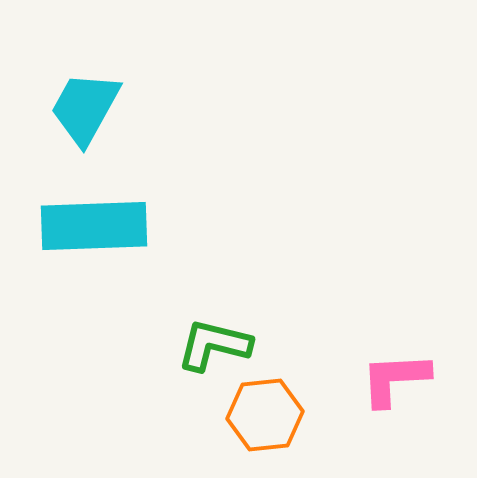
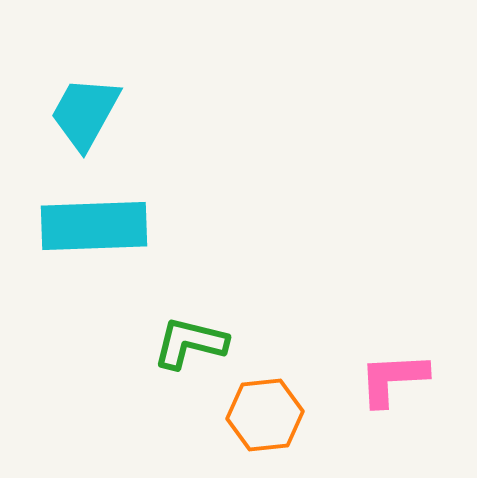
cyan trapezoid: moved 5 px down
green L-shape: moved 24 px left, 2 px up
pink L-shape: moved 2 px left
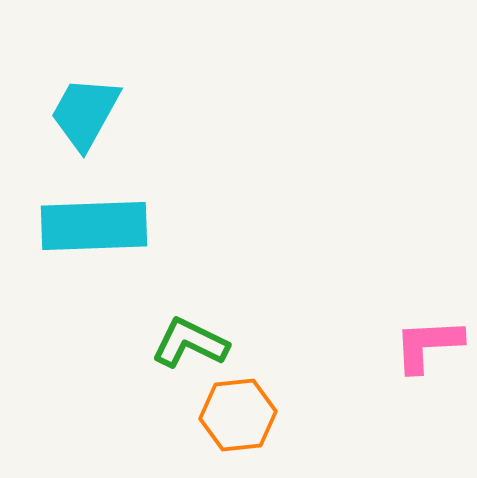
green L-shape: rotated 12 degrees clockwise
pink L-shape: moved 35 px right, 34 px up
orange hexagon: moved 27 px left
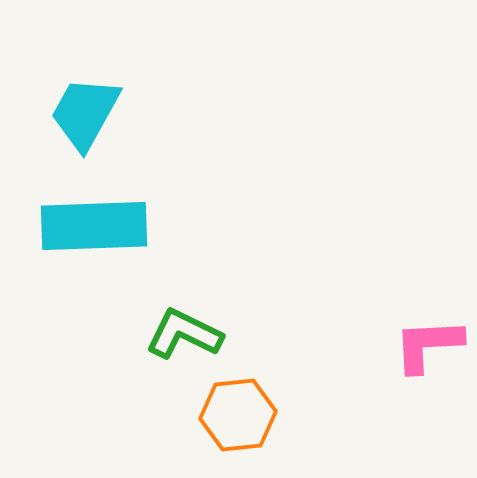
green L-shape: moved 6 px left, 9 px up
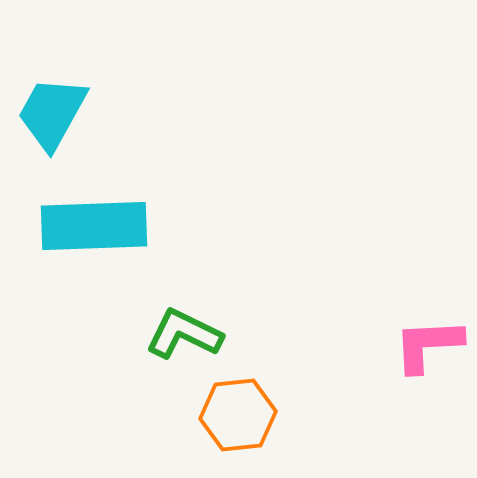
cyan trapezoid: moved 33 px left
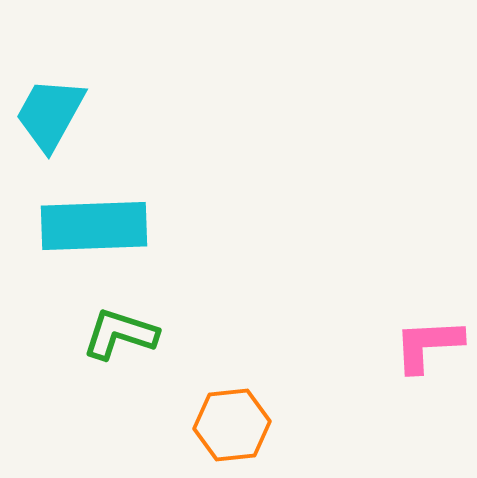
cyan trapezoid: moved 2 px left, 1 px down
green L-shape: moved 64 px left; rotated 8 degrees counterclockwise
orange hexagon: moved 6 px left, 10 px down
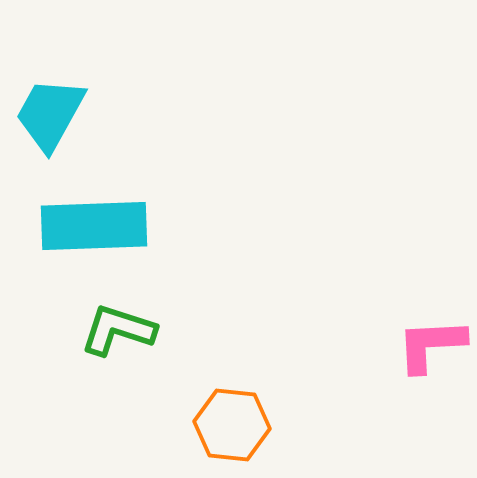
green L-shape: moved 2 px left, 4 px up
pink L-shape: moved 3 px right
orange hexagon: rotated 12 degrees clockwise
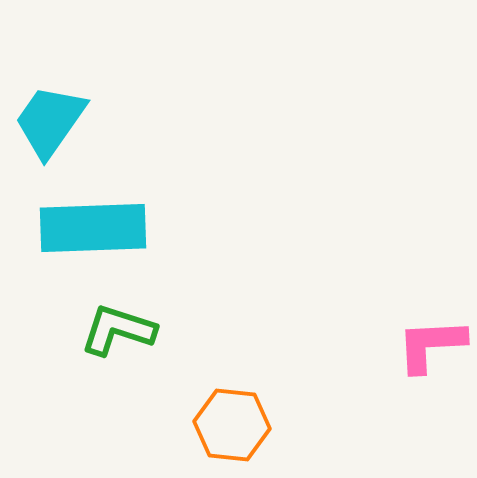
cyan trapezoid: moved 7 px down; rotated 6 degrees clockwise
cyan rectangle: moved 1 px left, 2 px down
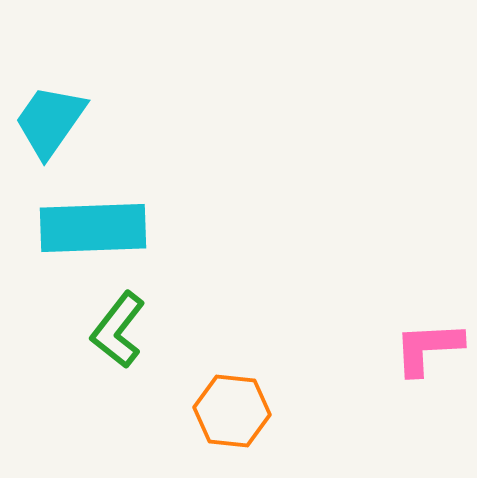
green L-shape: rotated 70 degrees counterclockwise
pink L-shape: moved 3 px left, 3 px down
orange hexagon: moved 14 px up
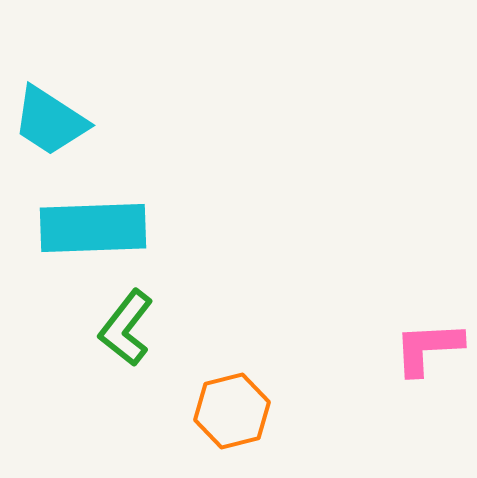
cyan trapezoid: rotated 92 degrees counterclockwise
green L-shape: moved 8 px right, 2 px up
orange hexagon: rotated 20 degrees counterclockwise
